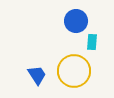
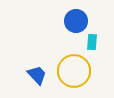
blue trapezoid: rotated 10 degrees counterclockwise
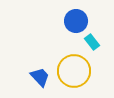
cyan rectangle: rotated 42 degrees counterclockwise
blue trapezoid: moved 3 px right, 2 px down
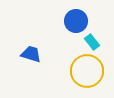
yellow circle: moved 13 px right
blue trapezoid: moved 9 px left, 23 px up; rotated 30 degrees counterclockwise
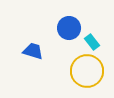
blue circle: moved 7 px left, 7 px down
blue trapezoid: moved 2 px right, 3 px up
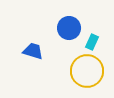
cyan rectangle: rotated 63 degrees clockwise
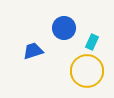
blue circle: moved 5 px left
blue trapezoid: rotated 35 degrees counterclockwise
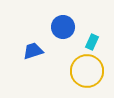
blue circle: moved 1 px left, 1 px up
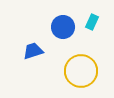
cyan rectangle: moved 20 px up
yellow circle: moved 6 px left
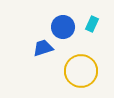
cyan rectangle: moved 2 px down
blue trapezoid: moved 10 px right, 3 px up
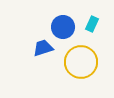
yellow circle: moved 9 px up
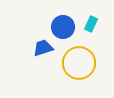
cyan rectangle: moved 1 px left
yellow circle: moved 2 px left, 1 px down
